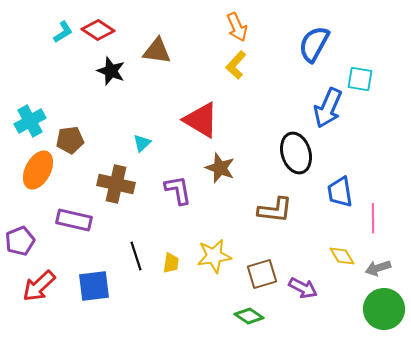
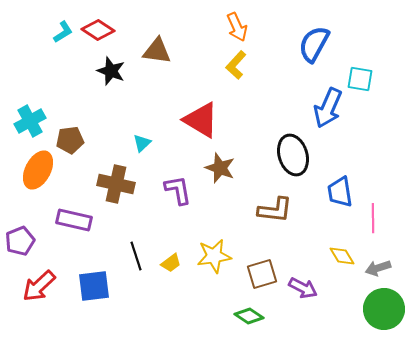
black ellipse: moved 3 px left, 2 px down
yellow trapezoid: rotated 45 degrees clockwise
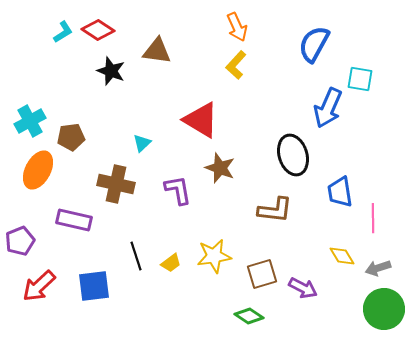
brown pentagon: moved 1 px right, 3 px up
